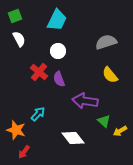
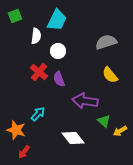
white semicircle: moved 17 px right, 3 px up; rotated 35 degrees clockwise
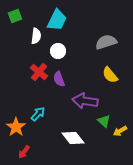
orange star: moved 3 px up; rotated 18 degrees clockwise
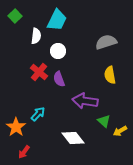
green square: rotated 24 degrees counterclockwise
yellow semicircle: rotated 30 degrees clockwise
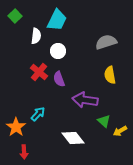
purple arrow: moved 1 px up
red arrow: rotated 40 degrees counterclockwise
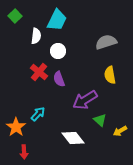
purple arrow: rotated 40 degrees counterclockwise
green triangle: moved 4 px left, 1 px up
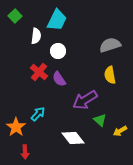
gray semicircle: moved 4 px right, 3 px down
purple semicircle: rotated 14 degrees counterclockwise
red arrow: moved 1 px right
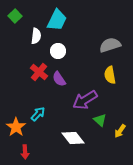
yellow arrow: rotated 24 degrees counterclockwise
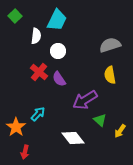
red arrow: rotated 16 degrees clockwise
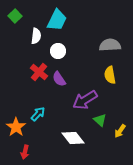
gray semicircle: rotated 15 degrees clockwise
